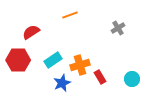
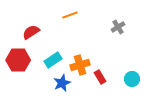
gray cross: moved 1 px up
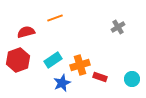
orange line: moved 15 px left, 3 px down
red semicircle: moved 5 px left; rotated 18 degrees clockwise
red hexagon: rotated 20 degrees counterclockwise
red rectangle: rotated 40 degrees counterclockwise
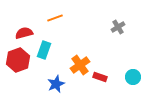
red semicircle: moved 2 px left, 1 px down
cyan rectangle: moved 9 px left, 10 px up; rotated 36 degrees counterclockwise
orange cross: rotated 18 degrees counterclockwise
cyan circle: moved 1 px right, 2 px up
blue star: moved 6 px left, 1 px down
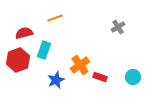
blue star: moved 4 px up
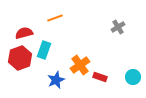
red hexagon: moved 2 px right, 2 px up
